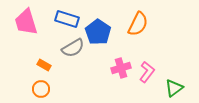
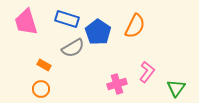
orange semicircle: moved 3 px left, 2 px down
pink cross: moved 4 px left, 16 px down
green triangle: moved 2 px right; rotated 18 degrees counterclockwise
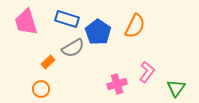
orange rectangle: moved 4 px right, 3 px up; rotated 72 degrees counterclockwise
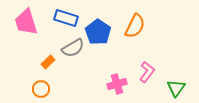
blue rectangle: moved 1 px left, 1 px up
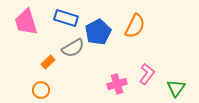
blue pentagon: rotated 10 degrees clockwise
pink L-shape: moved 2 px down
orange circle: moved 1 px down
